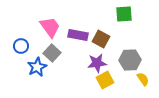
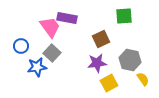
green square: moved 2 px down
purple rectangle: moved 11 px left, 17 px up
brown square: rotated 36 degrees clockwise
gray hexagon: rotated 15 degrees clockwise
blue star: rotated 18 degrees clockwise
yellow square: moved 4 px right, 3 px down
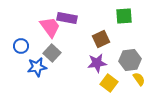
gray hexagon: rotated 20 degrees counterclockwise
yellow semicircle: moved 4 px left
yellow square: rotated 24 degrees counterclockwise
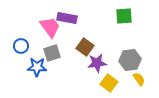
brown square: moved 16 px left, 8 px down; rotated 30 degrees counterclockwise
gray square: rotated 30 degrees clockwise
blue star: rotated 12 degrees clockwise
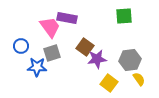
purple star: moved 4 px up
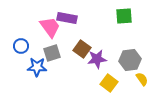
brown square: moved 3 px left, 2 px down
yellow semicircle: moved 3 px right
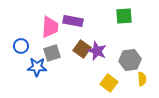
purple rectangle: moved 6 px right, 3 px down
pink trapezoid: rotated 40 degrees clockwise
purple star: moved 8 px up; rotated 30 degrees clockwise
yellow semicircle: rotated 32 degrees clockwise
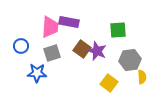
green square: moved 6 px left, 14 px down
purple rectangle: moved 4 px left, 1 px down
blue star: moved 6 px down
yellow semicircle: moved 2 px up
